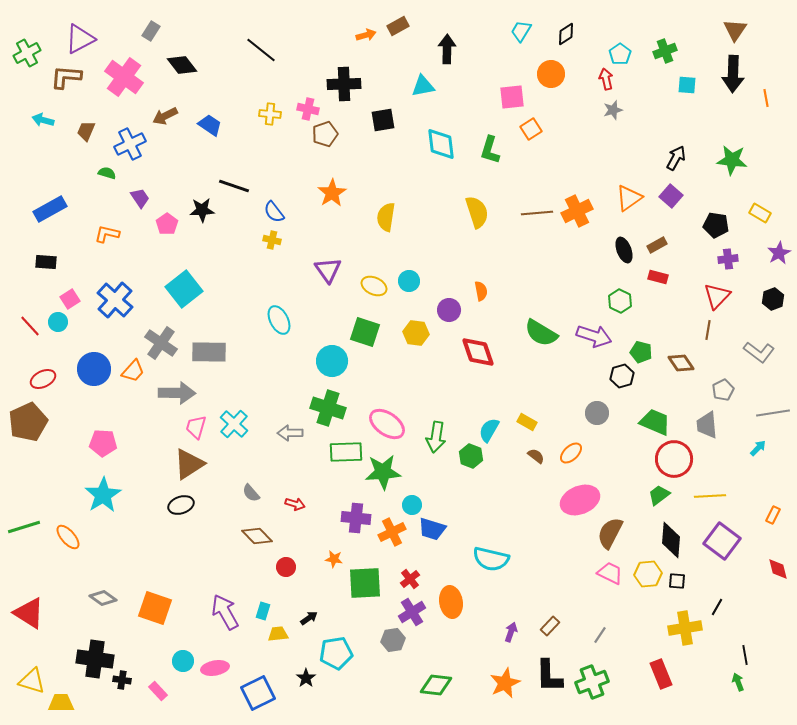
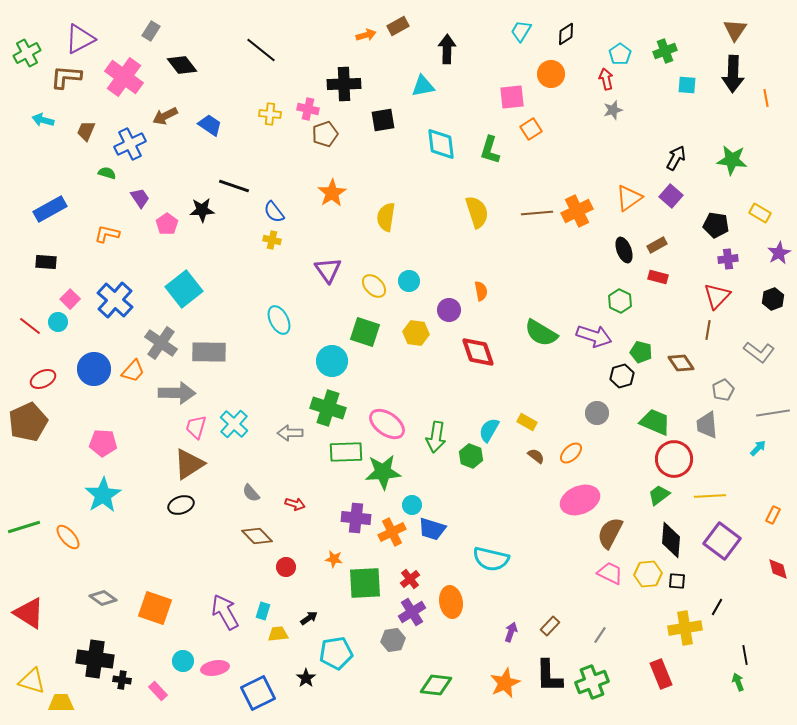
yellow ellipse at (374, 286): rotated 20 degrees clockwise
pink square at (70, 299): rotated 12 degrees counterclockwise
red line at (30, 326): rotated 10 degrees counterclockwise
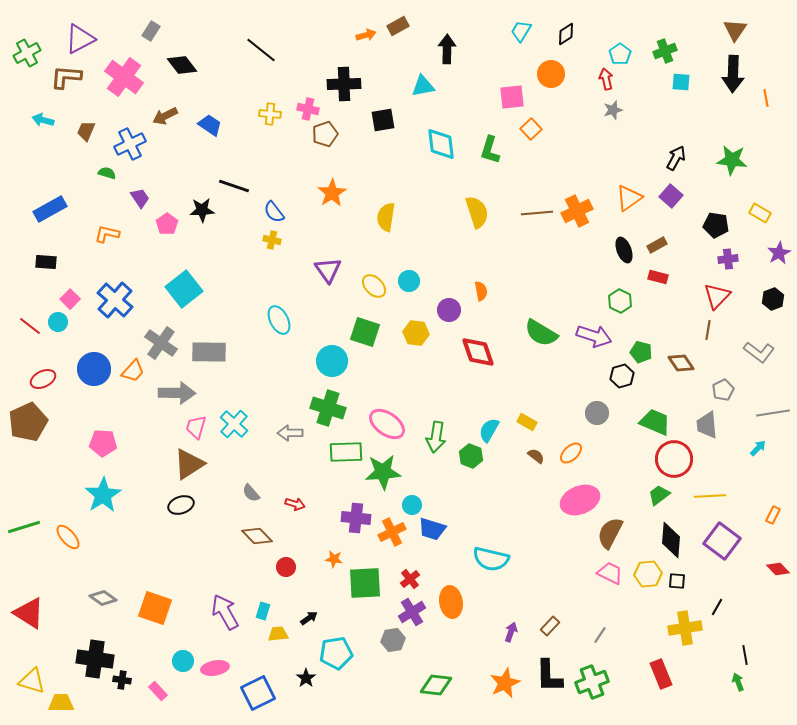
cyan square at (687, 85): moved 6 px left, 3 px up
orange square at (531, 129): rotated 10 degrees counterclockwise
red diamond at (778, 569): rotated 30 degrees counterclockwise
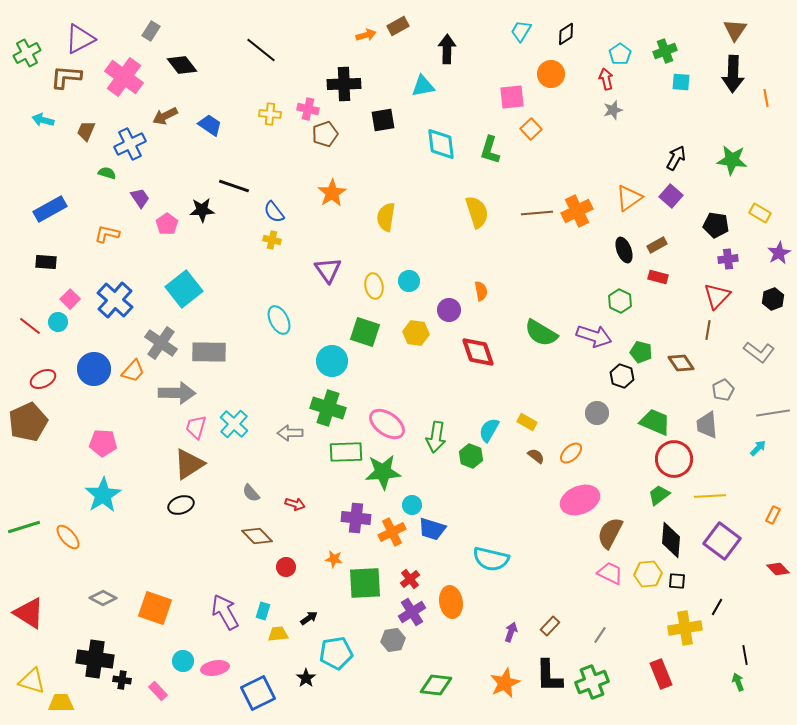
yellow ellipse at (374, 286): rotated 35 degrees clockwise
black hexagon at (622, 376): rotated 25 degrees counterclockwise
gray diamond at (103, 598): rotated 8 degrees counterclockwise
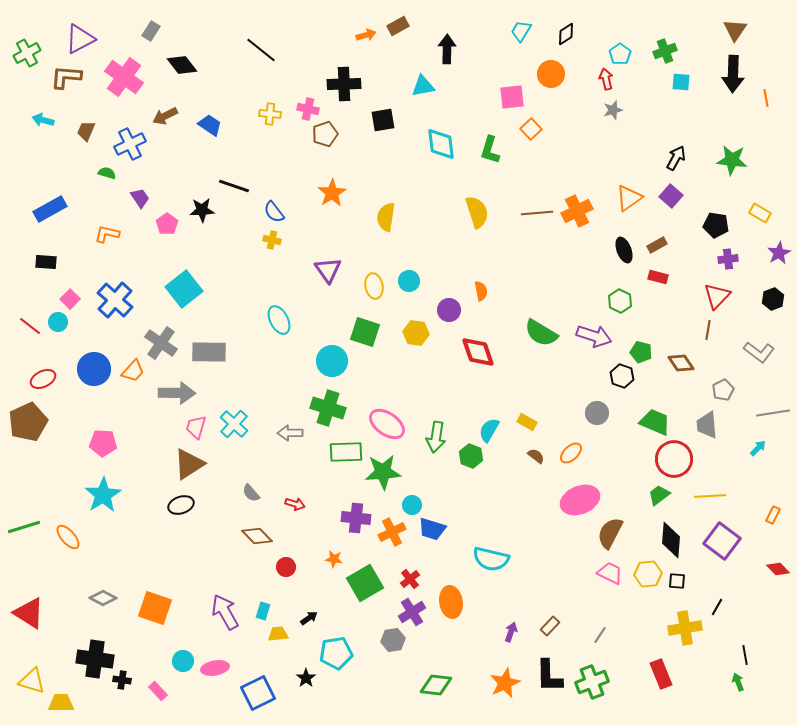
green square at (365, 583): rotated 27 degrees counterclockwise
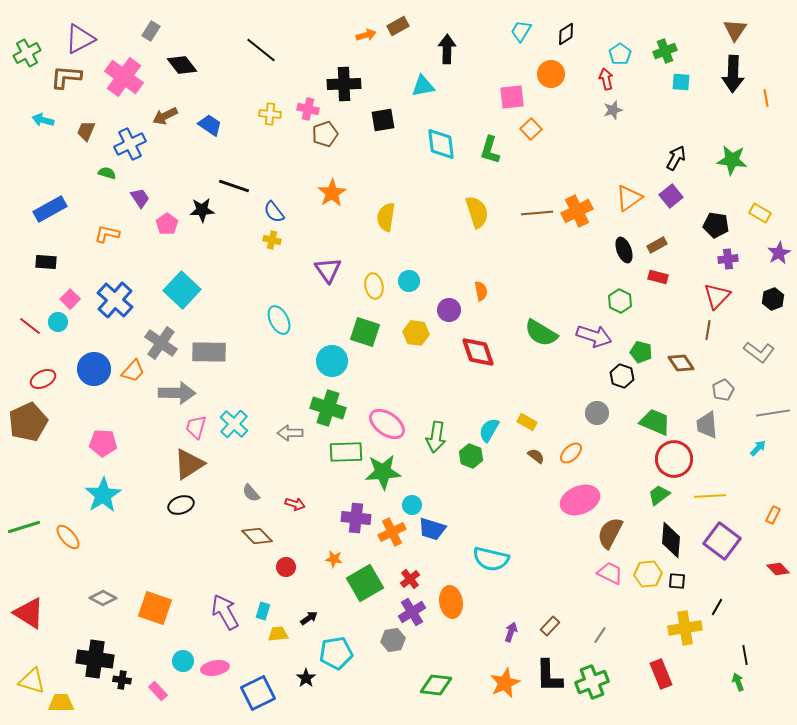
purple square at (671, 196): rotated 10 degrees clockwise
cyan square at (184, 289): moved 2 px left, 1 px down; rotated 9 degrees counterclockwise
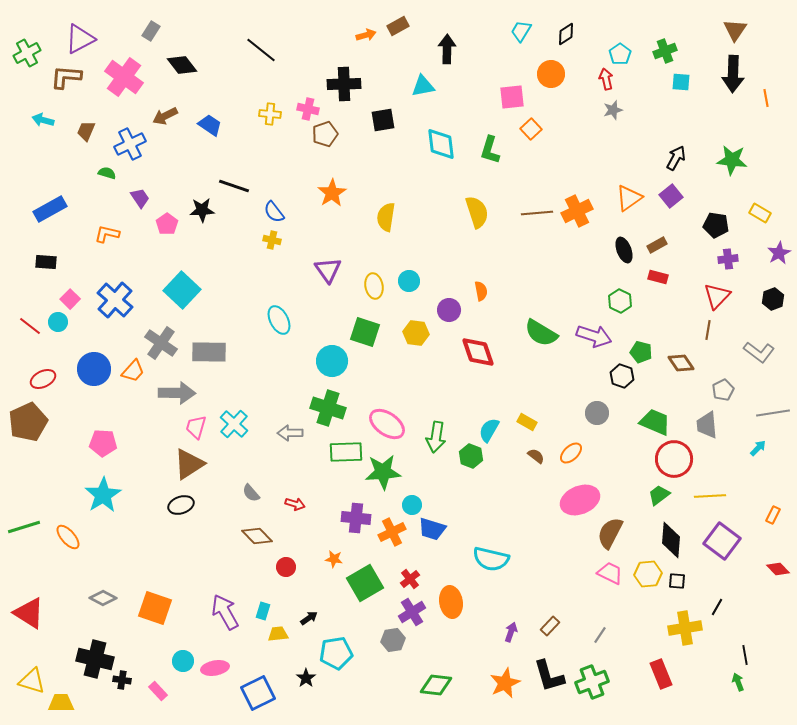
black cross at (95, 659): rotated 6 degrees clockwise
black L-shape at (549, 676): rotated 15 degrees counterclockwise
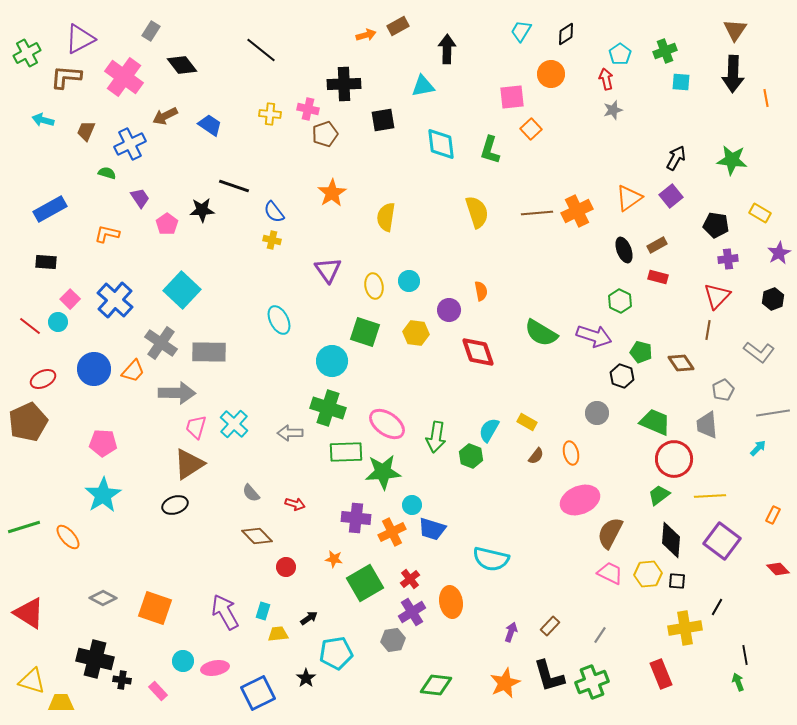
orange ellipse at (571, 453): rotated 60 degrees counterclockwise
brown semicircle at (536, 456): rotated 90 degrees clockwise
black ellipse at (181, 505): moved 6 px left
